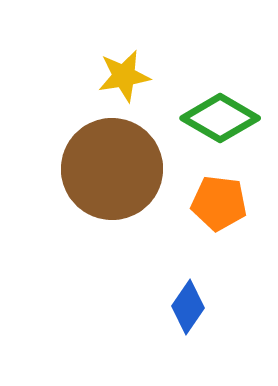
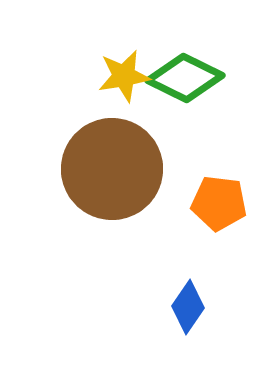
green diamond: moved 35 px left, 40 px up; rotated 4 degrees counterclockwise
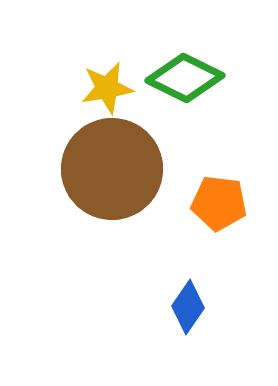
yellow star: moved 17 px left, 12 px down
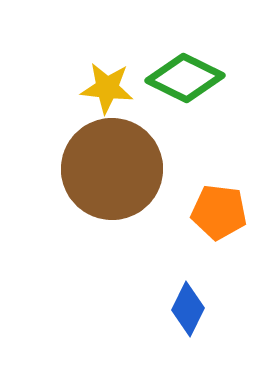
yellow star: rotated 16 degrees clockwise
orange pentagon: moved 9 px down
blue diamond: moved 2 px down; rotated 8 degrees counterclockwise
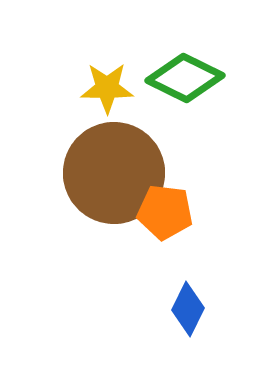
yellow star: rotated 6 degrees counterclockwise
brown circle: moved 2 px right, 4 px down
orange pentagon: moved 54 px left
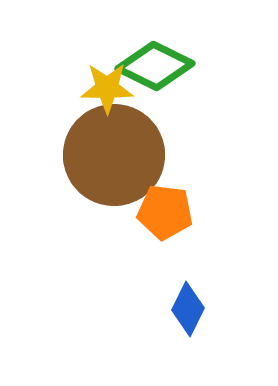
green diamond: moved 30 px left, 12 px up
brown circle: moved 18 px up
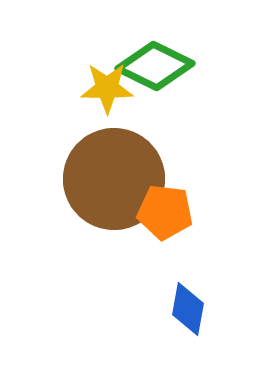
brown circle: moved 24 px down
blue diamond: rotated 16 degrees counterclockwise
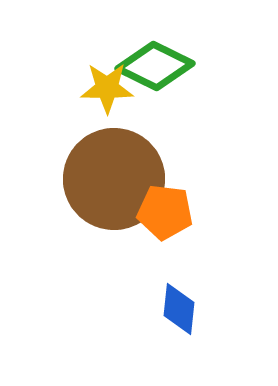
blue diamond: moved 9 px left; rotated 4 degrees counterclockwise
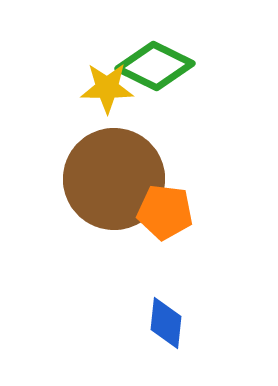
blue diamond: moved 13 px left, 14 px down
